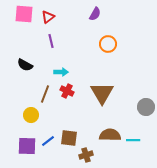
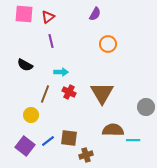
red cross: moved 2 px right, 1 px down
brown semicircle: moved 3 px right, 5 px up
purple square: moved 2 px left; rotated 36 degrees clockwise
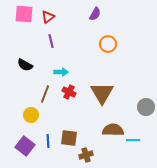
blue line: rotated 56 degrees counterclockwise
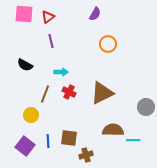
brown triangle: rotated 35 degrees clockwise
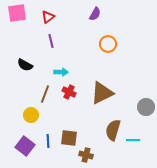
pink square: moved 7 px left, 1 px up; rotated 12 degrees counterclockwise
brown semicircle: rotated 75 degrees counterclockwise
brown cross: rotated 32 degrees clockwise
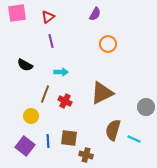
red cross: moved 4 px left, 9 px down
yellow circle: moved 1 px down
cyan line: moved 1 px right, 1 px up; rotated 24 degrees clockwise
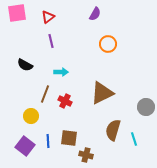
cyan line: rotated 48 degrees clockwise
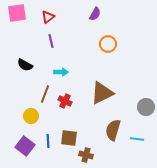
cyan line: moved 3 px right; rotated 64 degrees counterclockwise
